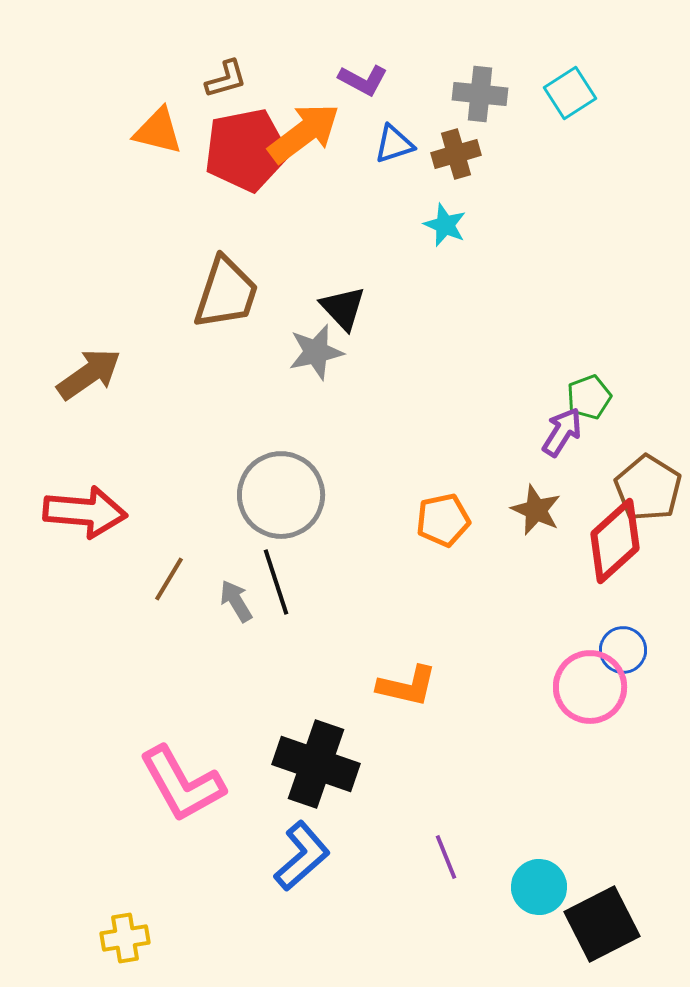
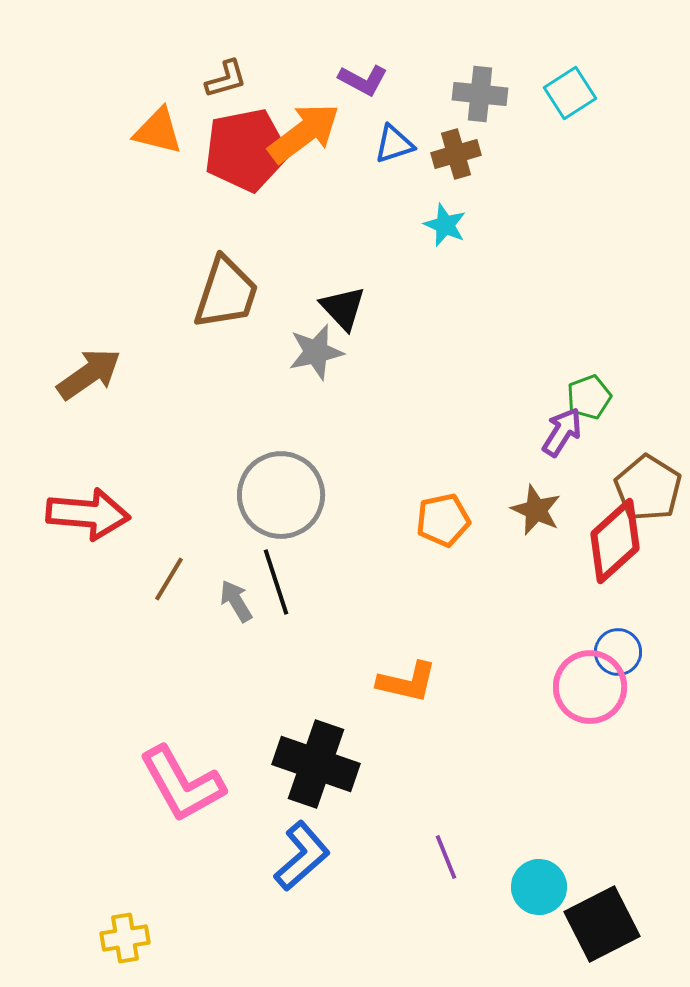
red arrow: moved 3 px right, 2 px down
blue circle: moved 5 px left, 2 px down
orange L-shape: moved 4 px up
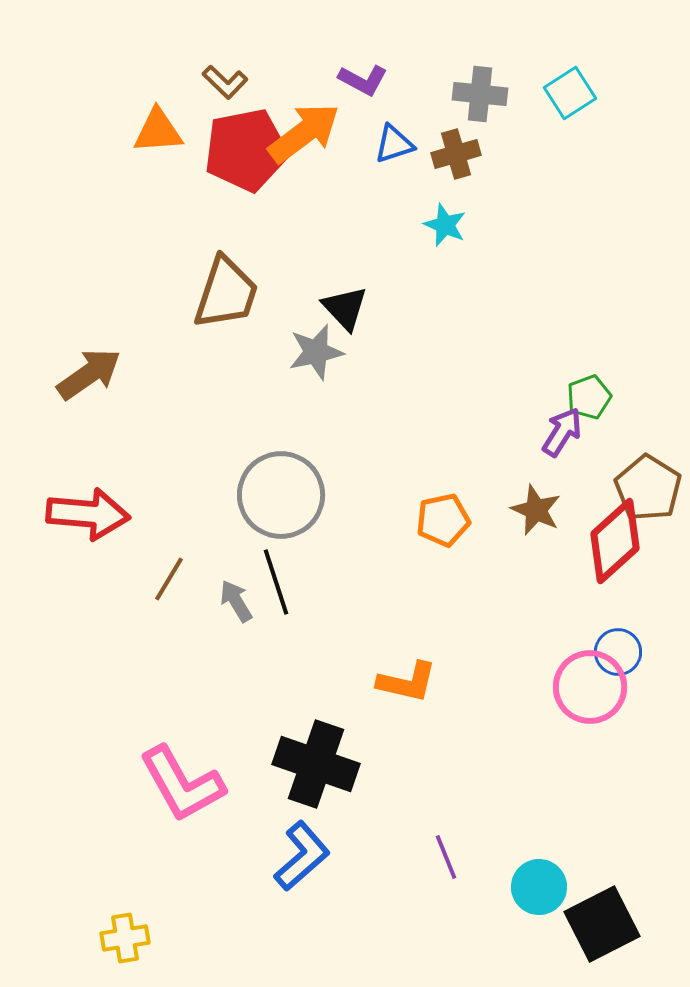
brown L-shape: moved 1 px left, 3 px down; rotated 60 degrees clockwise
orange triangle: rotated 18 degrees counterclockwise
black triangle: moved 2 px right
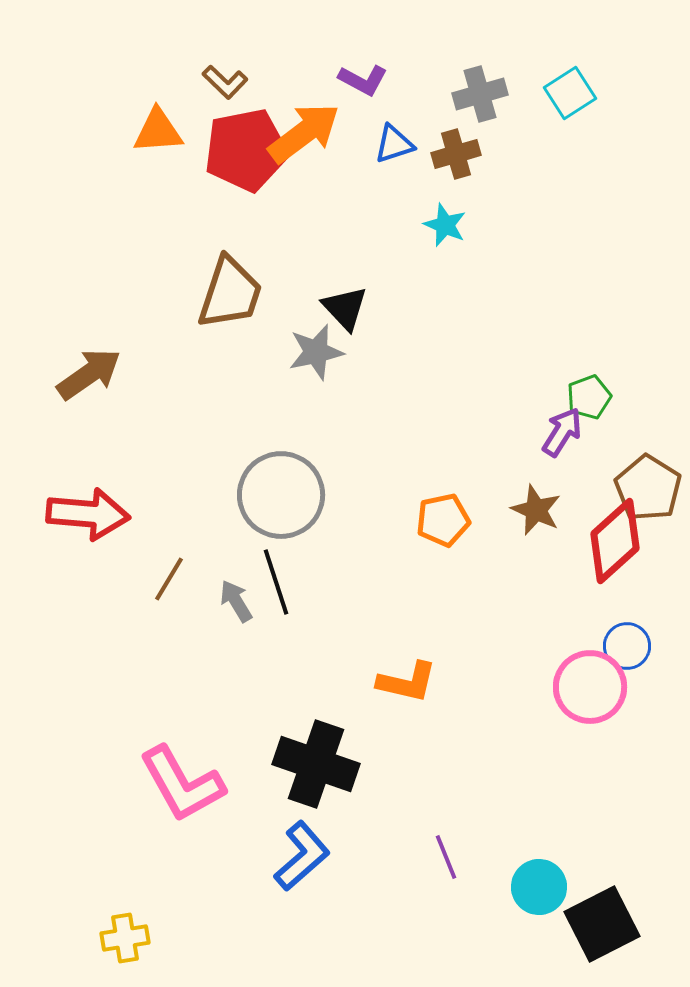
gray cross: rotated 22 degrees counterclockwise
brown trapezoid: moved 4 px right
blue circle: moved 9 px right, 6 px up
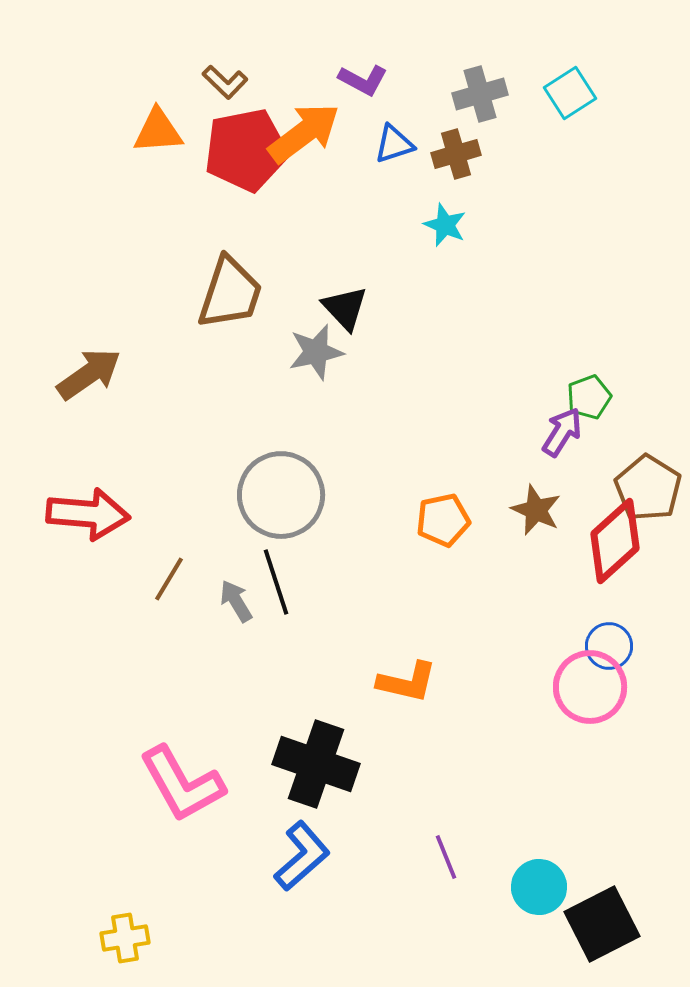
blue circle: moved 18 px left
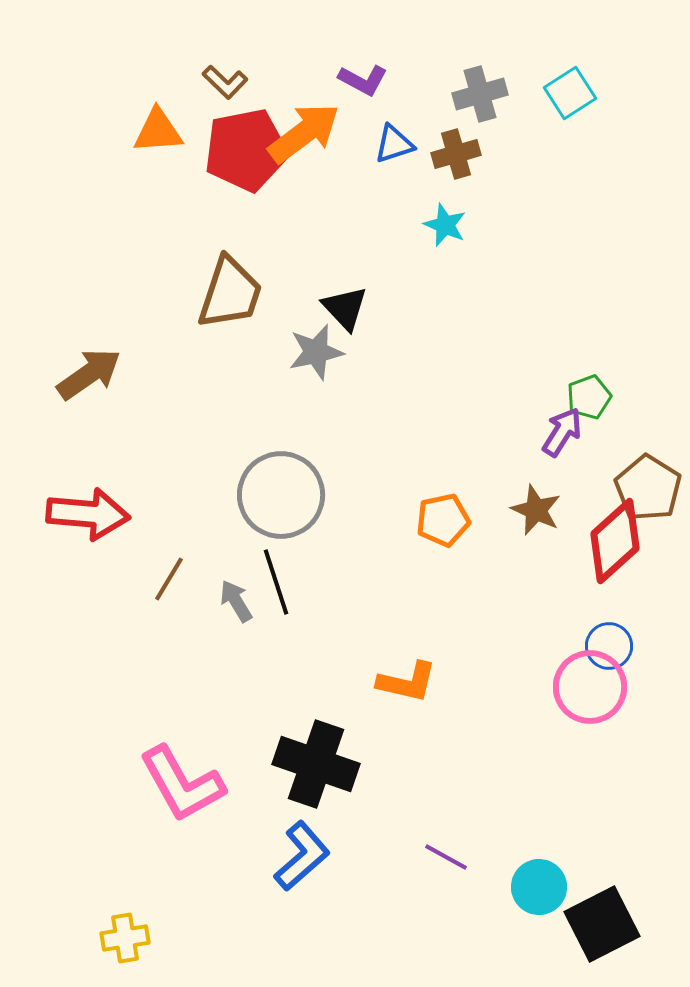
purple line: rotated 39 degrees counterclockwise
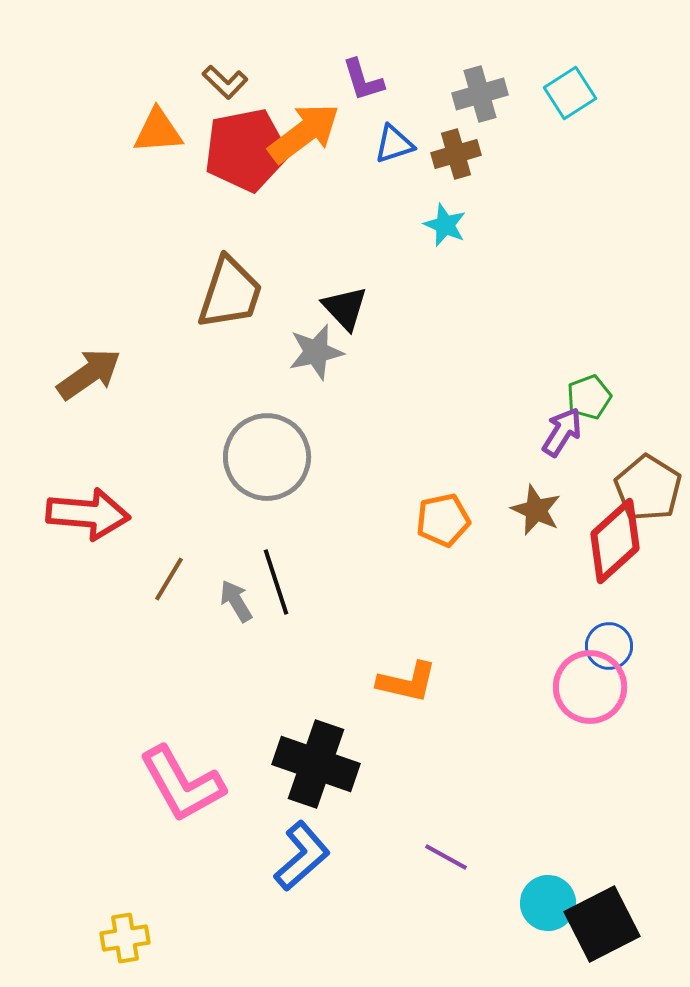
purple L-shape: rotated 45 degrees clockwise
gray circle: moved 14 px left, 38 px up
cyan circle: moved 9 px right, 16 px down
